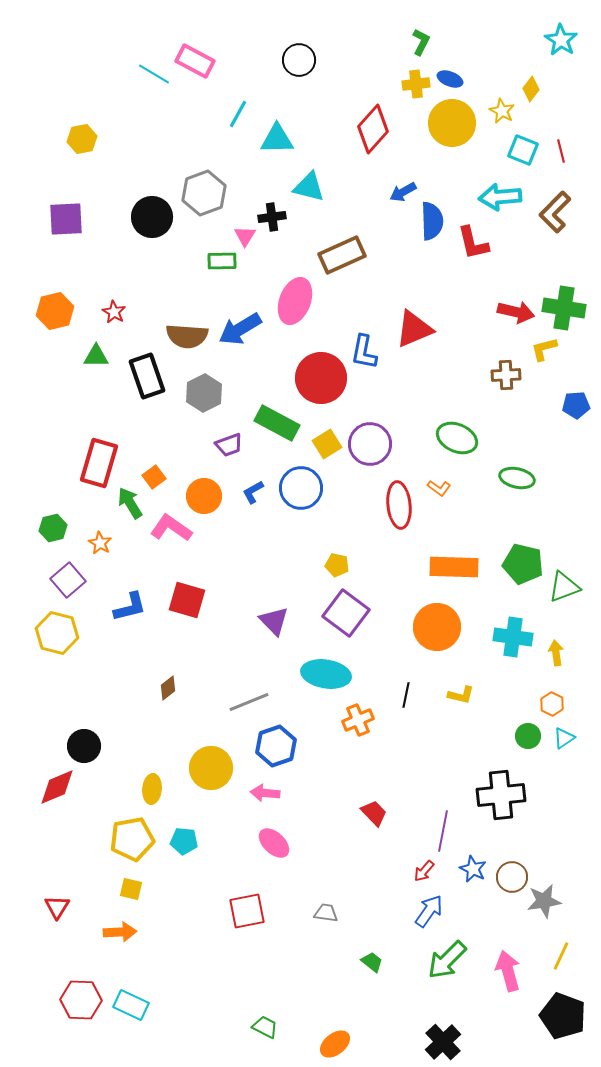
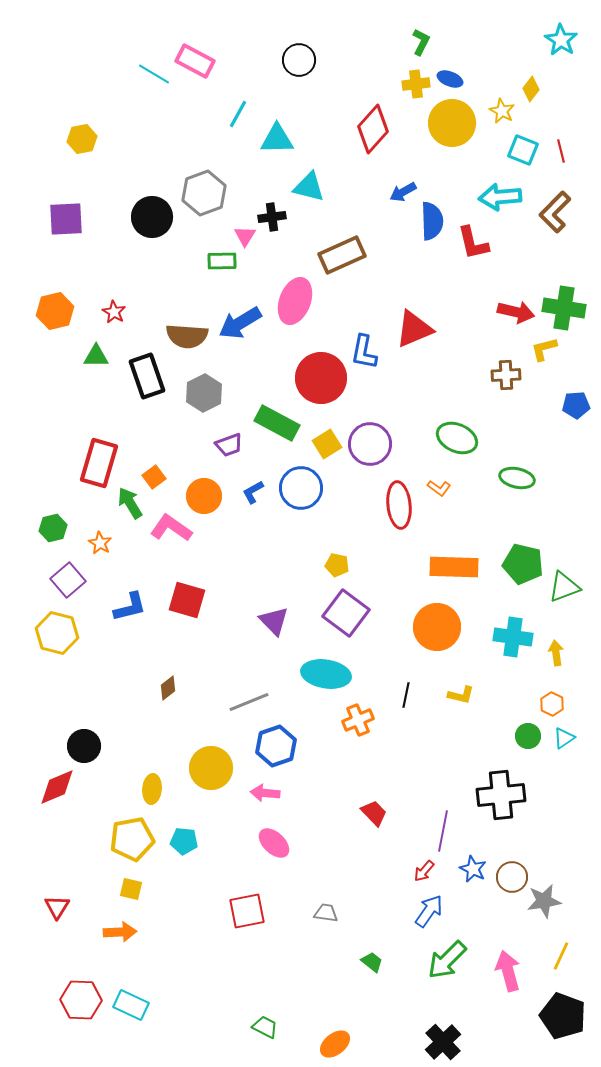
blue arrow at (240, 329): moved 6 px up
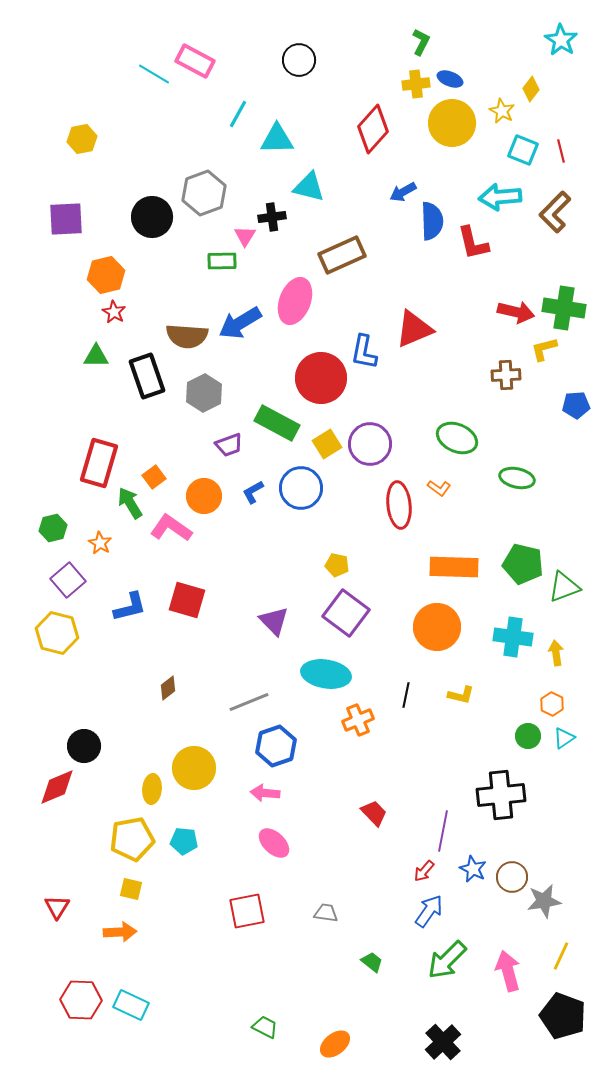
orange hexagon at (55, 311): moved 51 px right, 36 px up
yellow circle at (211, 768): moved 17 px left
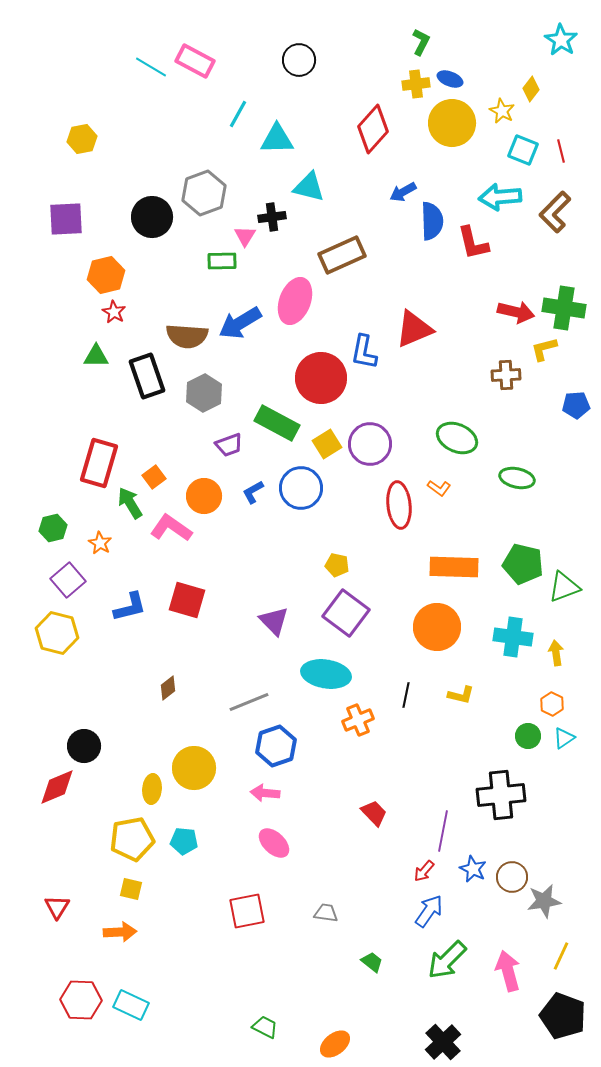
cyan line at (154, 74): moved 3 px left, 7 px up
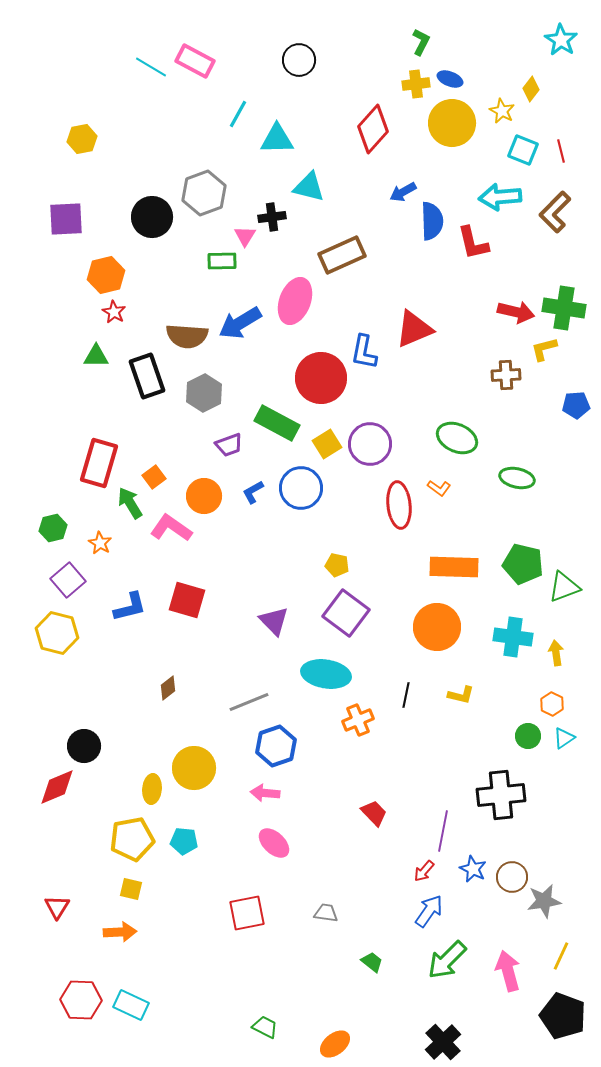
red square at (247, 911): moved 2 px down
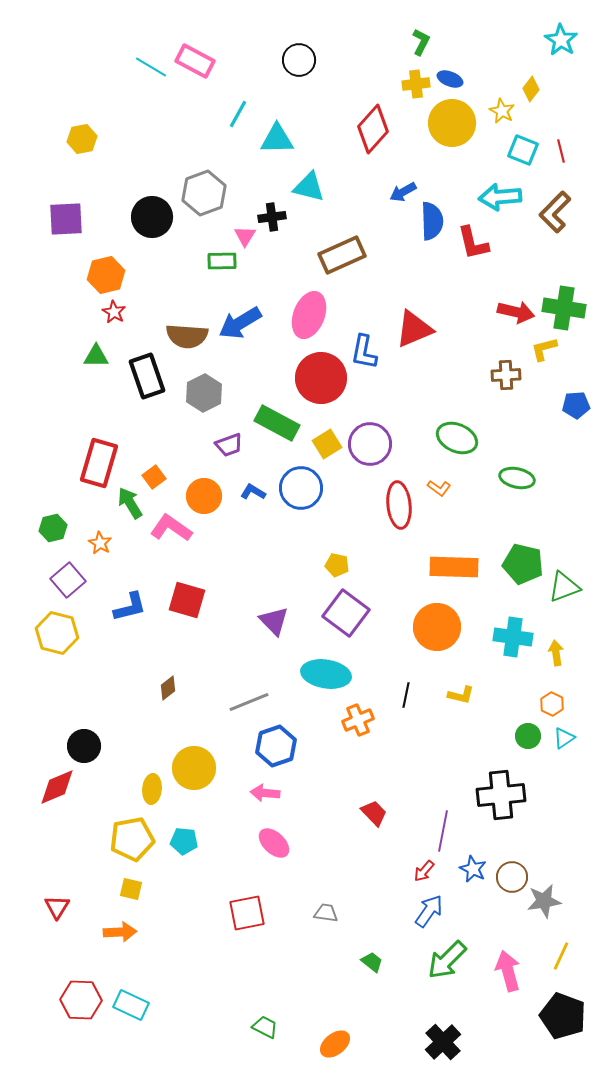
pink ellipse at (295, 301): moved 14 px right, 14 px down
blue L-shape at (253, 492): rotated 60 degrees clockwise
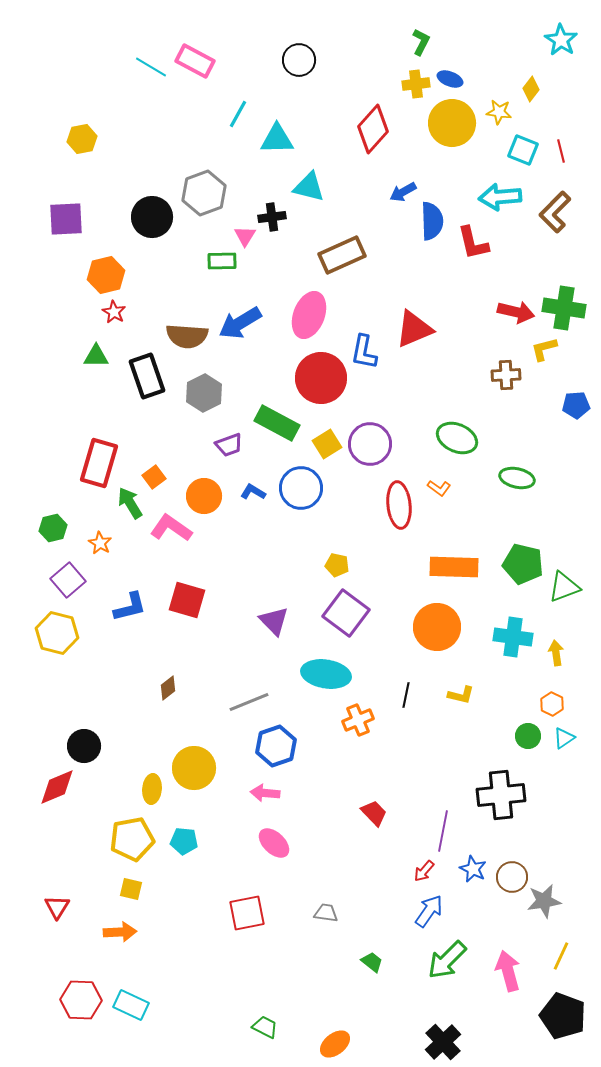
yellow star at (502, 111): moved 3 px left, 1 px down; rotated 20 degrees counterclockwise
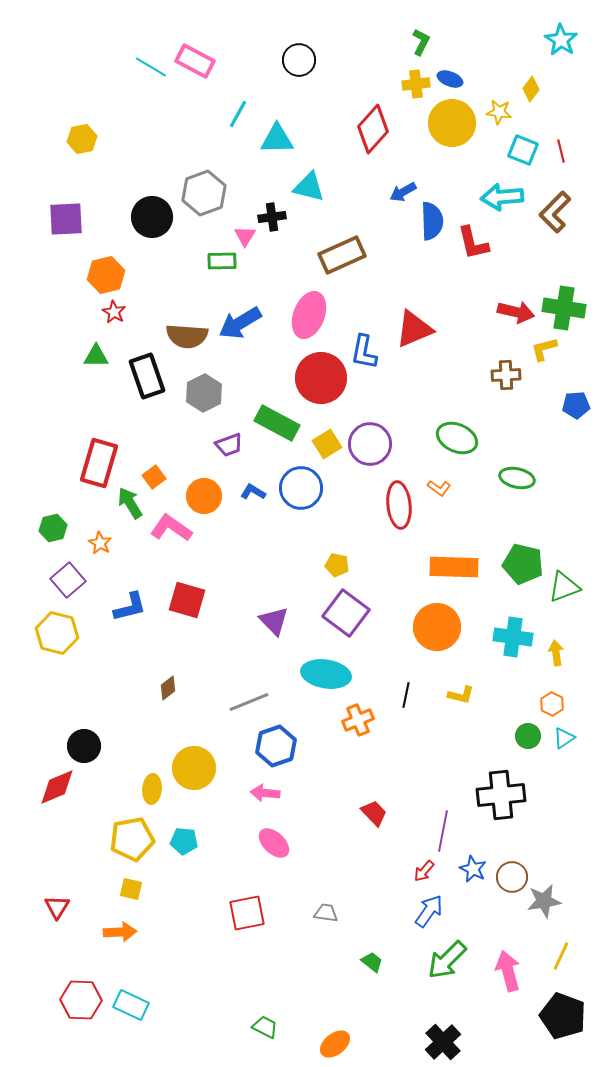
cyan arrow at (500, 197): moved 2 px right
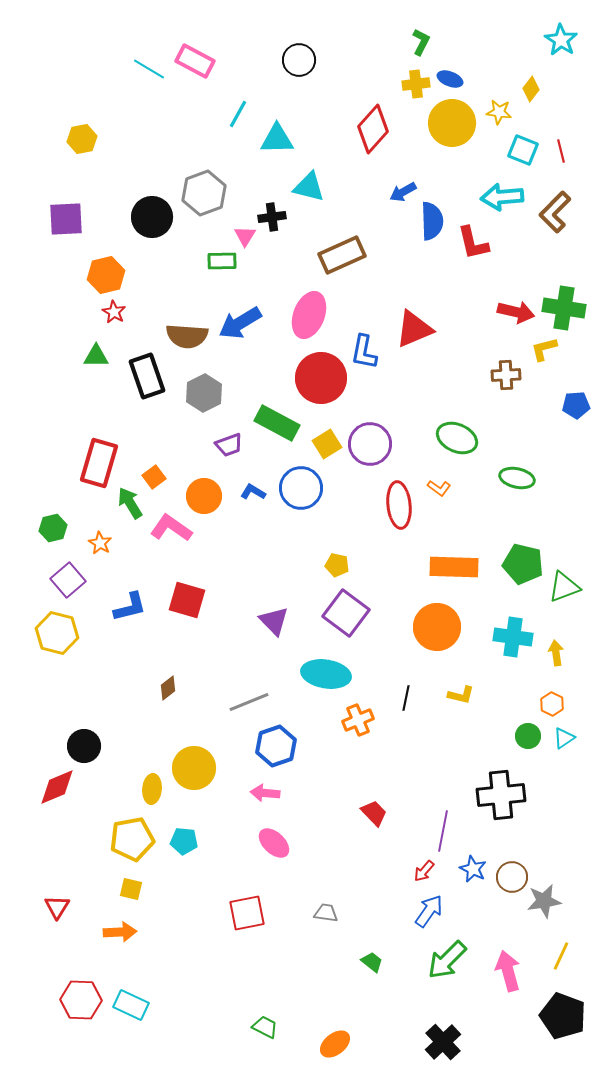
cyan line at (151, 67): moved 2 px left, 2 px down
black line at (406, 695): moved 3 px down
